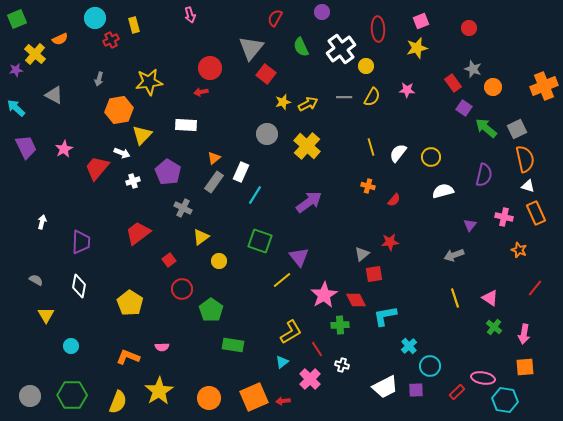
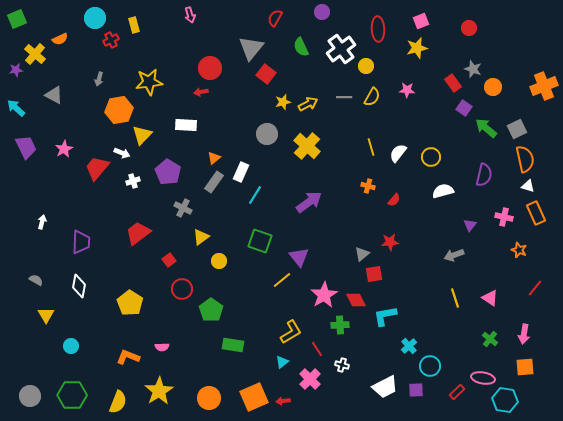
green cross at (494, 327): moved 4 px left, 12 px down
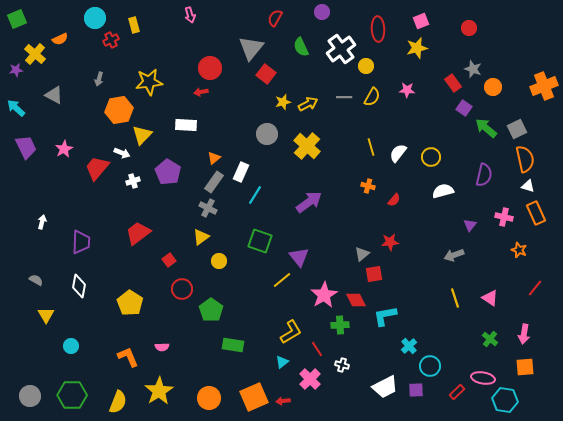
gray cross at (183, 208): moved 25 px right
orange L-shape at (128, 357): rotated 45 degrees clockwise
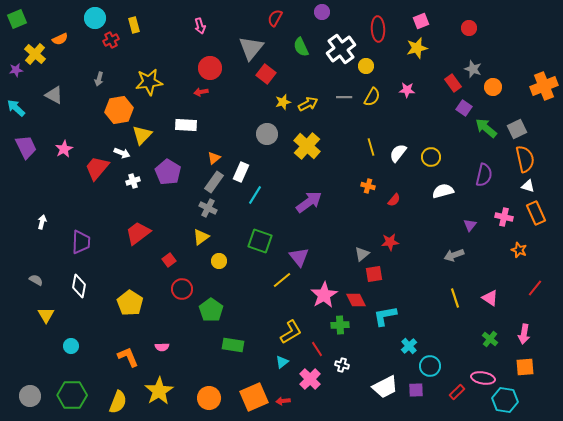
pink arrow at (190, 15): moved 10 px right, 11 px down
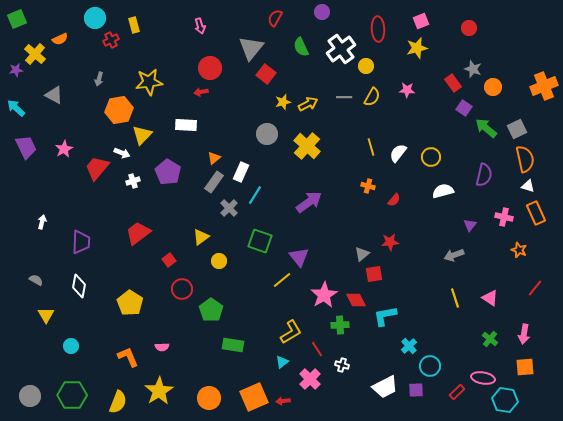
gray cross at (208, 208): moved 21 px right; rotated 18 degrees clockwise
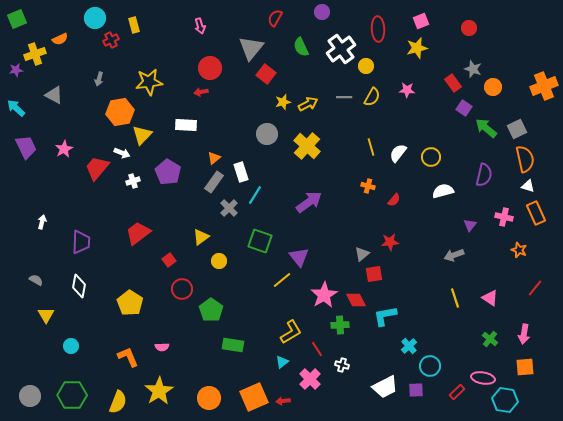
yellow cross at (35, 54): rotated 30 degrees clockwise
orange hexagon at (119, 110): moved 1 px right, 2 px down
white rectangle at (241, 172): rotated 42 degrees counterclockwise
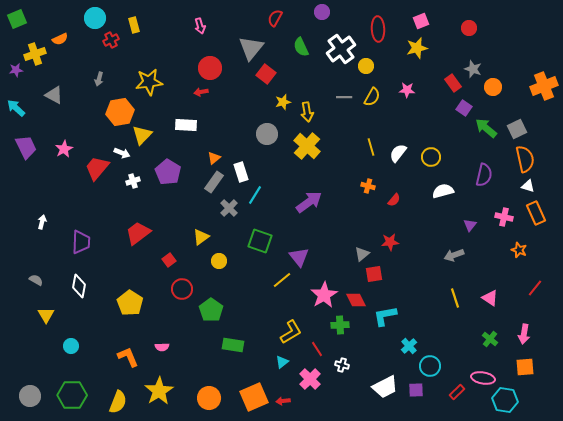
yellow arrow at (308, 104): moved 1 px left, 8 px down; rotated 108 degrees clockwise
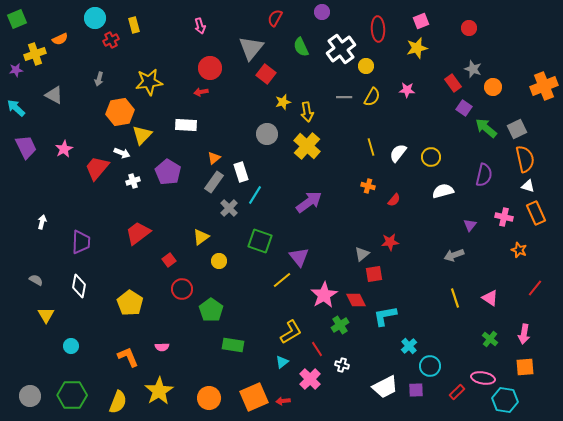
green cross at (340, 325): rotated 30 degrees counterclockwise
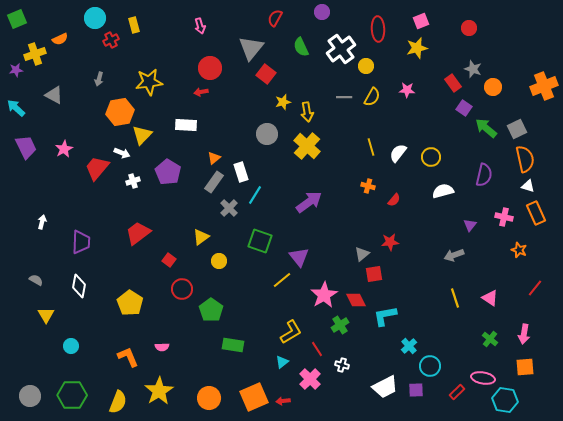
red square at (169, 260): rotated 16 degrees counterclockwise
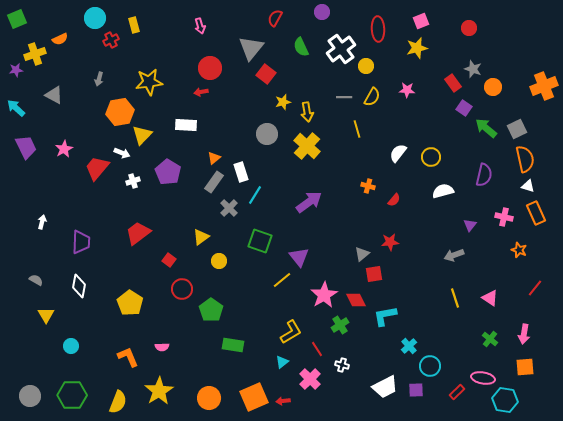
yellow line at (371, 147): moved 14 px left, 18 px up
